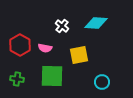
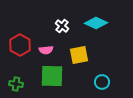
cyan diamond: rotated 20 degrees clockwise
pink semicircle: moved 1 px right, 2 px down; rotated 16 degrees counterclockwise
green cross: moved 1 px left, 5 px down
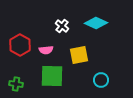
cyan circle: moved 1 px left, 2 px up
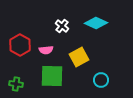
yellow square: moved 2 px down; rotated 18 degrees counterclockwise
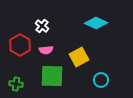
white cross: moved 20 px left
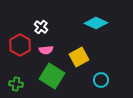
white cross: moved 1 px left, 1 px down
green square: rotated 30 degrees clockwise
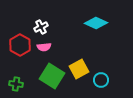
white cross: rotated 24 degrees clockwise
pink semicircle: moved 2 px left, 3 px up
yellow square: moved 12 px down
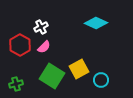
pink semicircle: rotated 40 degrees counterclockwise
green cross: rotated 24 degrees counterclockwise
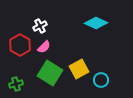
white cross: moved 1 px left, 1 px up
green square: moved 2 px left, 3 px up
